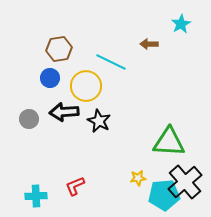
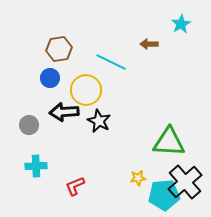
yellow circle: moved 4 px down
gray circle: moved 6 px down
cyan cross: moved 30 px up
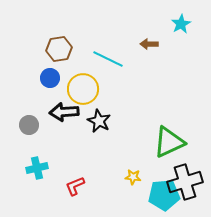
cyan line: moved 3 px left, 3 px up
yellow circle: moved 3 px left, 1 px up
green triangle: rotated 28 degrees counterclockwise
cyan cross: moved 1 px right, 2 px down; rotated 10 degrees counterclockwise
yellow star: moved 5 px left, 1 px up; rotated 14 degrees clockwise
black cross: rotated 24 degrees clockwise
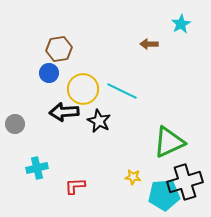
cyan line: moved 14 px right, 32 px down
blue circle: moved 1 px left, 5 px up
gray circle: moved 14 px left, 1 px up
red L-shape: rotated 20 degrees clockwise
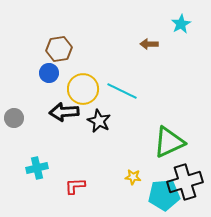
gray circle: moved 1 px left, 6 px up
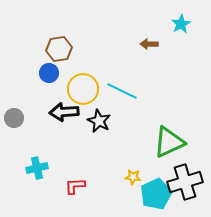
cyan pentagon: moved 8 px left, 1 px up; rotated 20 degrees counterclockwise
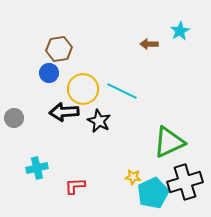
cyan star: moved 1 px left, 7 px down
cyan pentagon: moved 3 px left, 1 px up
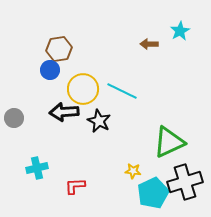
blue circle: moved 1 px right, 3 px up
yellow star: moved 6 px up
